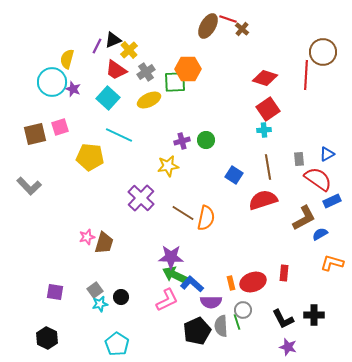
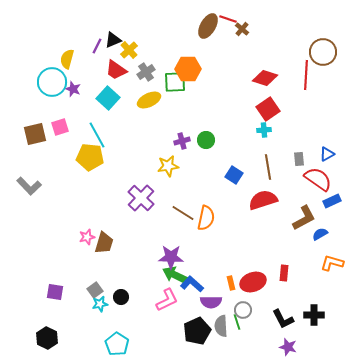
cyan line at (119, 135): moved 22 px left; rotated 36 degrees clockwise
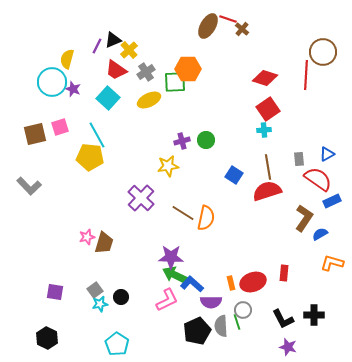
red semicircle at (263, 200): moved 4 px right, 9 px up
brown L-shape at (304, 218): rotated 28 degrees counterclockwise
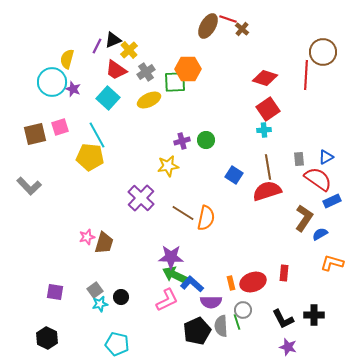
blue triangle at (327, 154): moved 1 px left, 3 px down
cyan pentagon at (117, 344): rotated 20 degrees counterclockwise
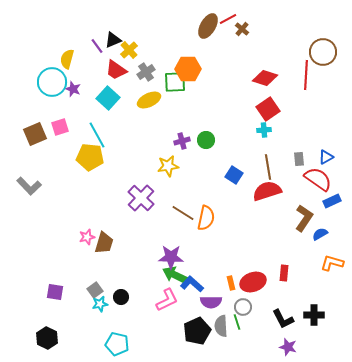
red line at (228, 19): rotated 48 degrees counterclockwise
purple line at (97, 46): rotated 63 degrees counterclockwise
brown square at (35, 134): rotated 10 degrees counterclockwise
gray circle at (243, 310): moved 3 px up
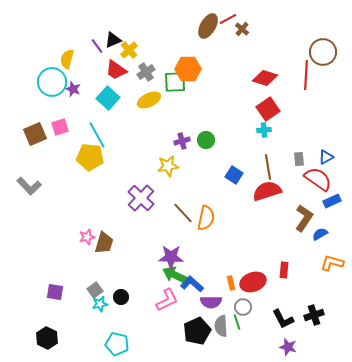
brown line at (183, 213): rotated 15 degrees clockwise
red rectangle at (284, 273): moved 3 px up
black cross at (314, 315): rotated 18 degrees counterclockwise
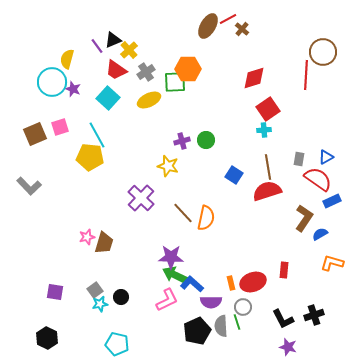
red diamond at (265, 78): moved 11 px left; rotated 35 degrees counterclockwise
gray rectangle at (299, 159): rotated 16 degrees clockwise
yellow star at (168, 166): rotated 25 degrees clockwise
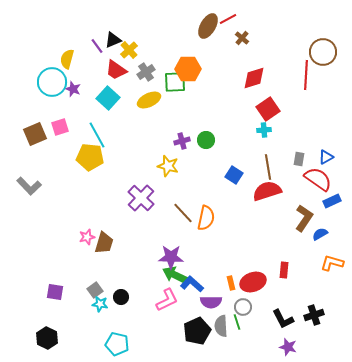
brown cross at (242, 29): moved 9 px down
cyan star at (100, 304): rotated 21 degrees clockwise
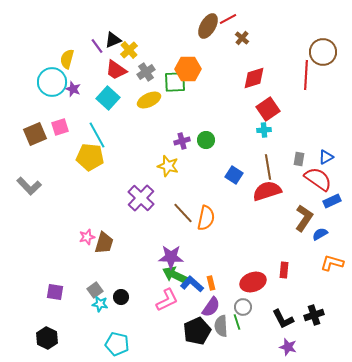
orange rectangle at (231, 283): moved 20 px left
purple semicircle at (211, 302): moved 5 px down; rotated 55 degrees counterclockwise
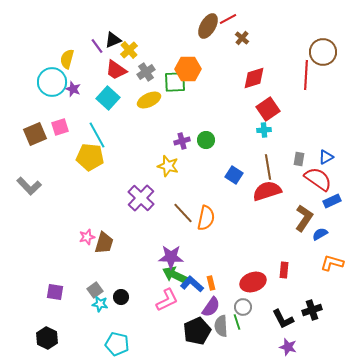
black cross at (314, 315): moved 2 px left, 5 px up
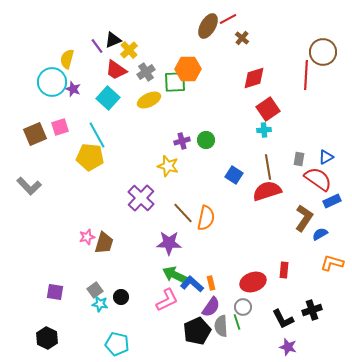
purple star at (171, 257): moved 2 px left, 14 px up
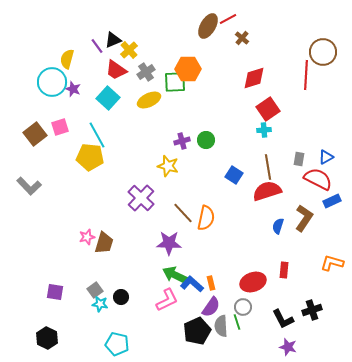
brown square at (35, 134): rotated 15 degrees counterclockwise
red semicircle at (318, 179): rotated 8 degrees counterclockwise
blue semicircle at (320, 234): moved 42 px left, 8 px up; rotated 42 degrees counterclockwise
